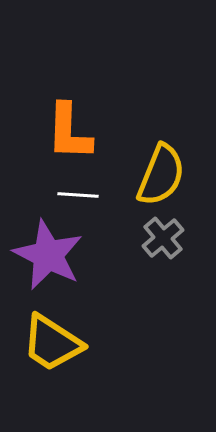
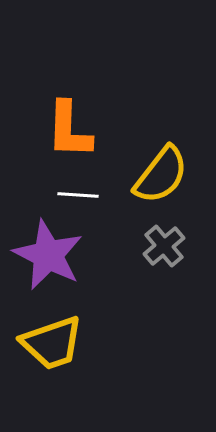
orange L-shape: moved 2 px up
yellow semicircle: rotated 16 degrees clockwise
gray cross: moved 1 px right, 8 px down
yellow trapezoid: rotated 52 degrees counterclockwise
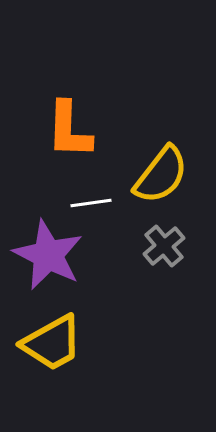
white line: moved 13 px right, 8 px down; rotated 12 degrees counterclockwise
yellow trapezoid: rotated 10 degrees counterclockwise
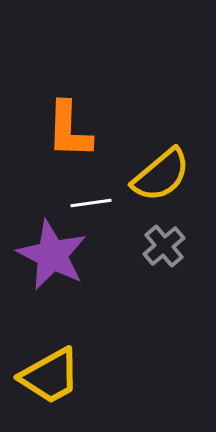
yellow semicircle: rotated 12 degrees clockwise
purple star: moved 4 px right
yellow trapezoid: moved 2 px left, 33 px down
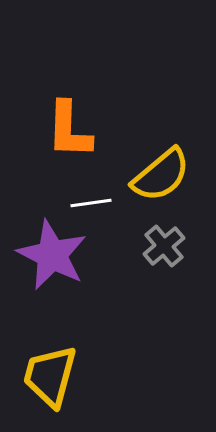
yellow trapezoid: rotated 134 degrees clockwise
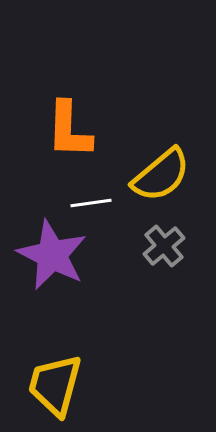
yellow trapezoid: moved 5 px right, 9 px down
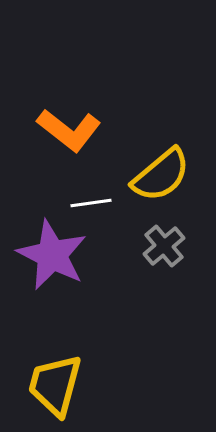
orange L-shape: rotated 54 degrees counterclockwise
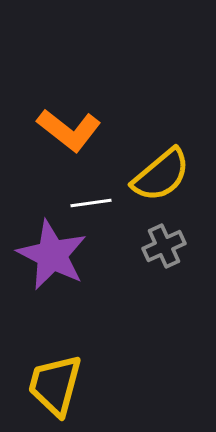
gray cross: rotated 15 degrees clockwise
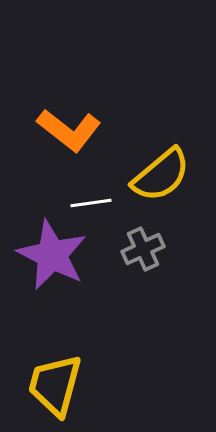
gray cross: moved 21 px left, 3 px down
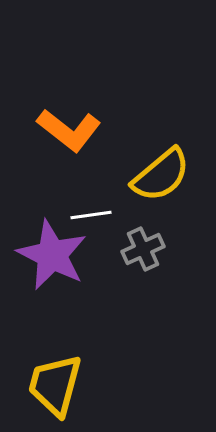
white line: moved 12 px down
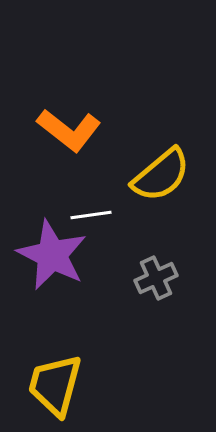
gray cross: moved 13 px right, 29 px down
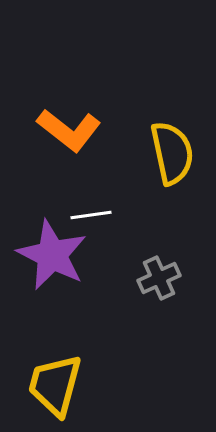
yellow semicircle: moved 11 px right, 22 px up; rotated 62 degrees counterclockwise
gray cross: moved 3 px right
